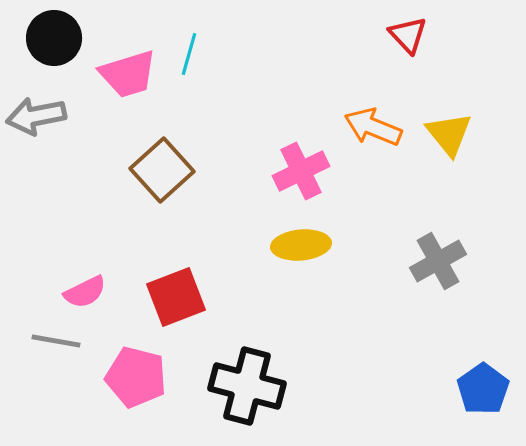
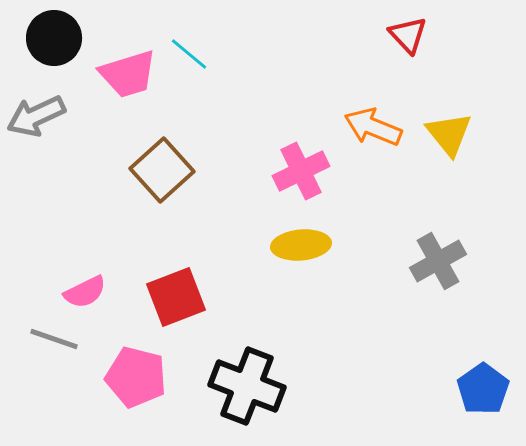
cyan line: rotated 66 degrees counterclockwise
gray arrow: rotated 14 degrees counterclockwise
gray line: moved 2 px left, 2 px up; rotated 9 degrees clockwise
black cross: rotated 6 degrees clockwise
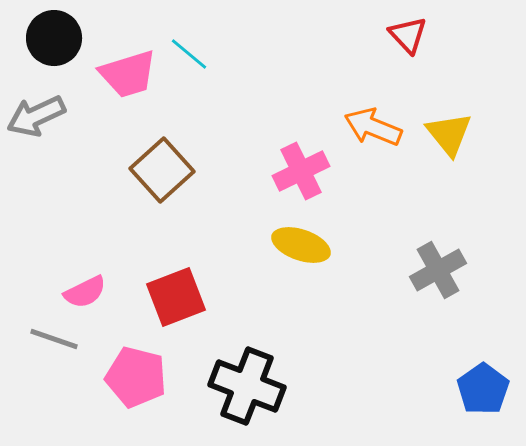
yellow ellipse: rotated 24 degrees clockwise
gray cross: moved 9 px down
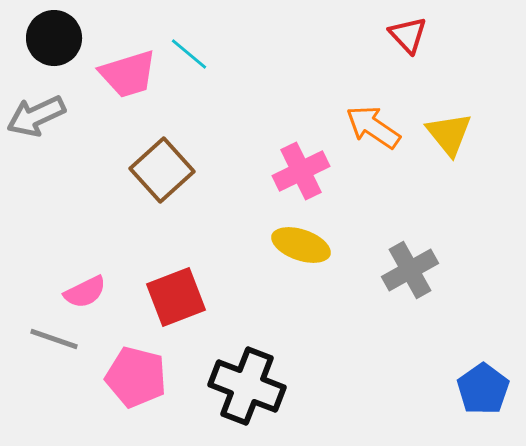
orange arrow: rotated 12 degrees clockwise
gray cross: moved 28 px left
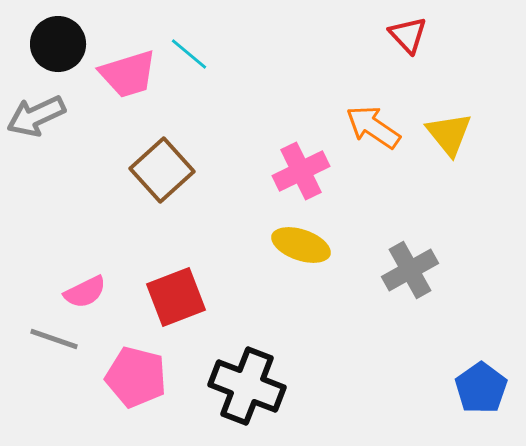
black circle: moved 4 px right, 6 px down
blue pentagon: moved 2 px left, 1 px up
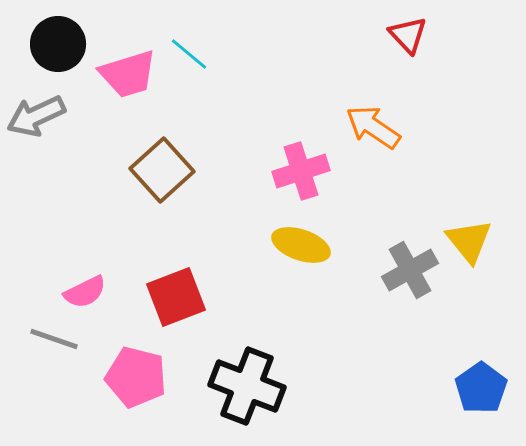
yellow triangle: moved 20 px right, 107 px down
pink cross: rotated 8 degrees clockwise
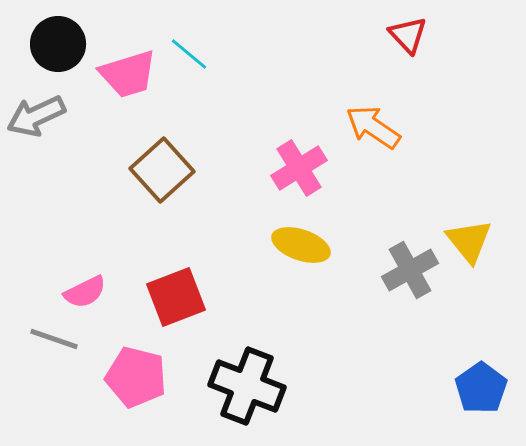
pink cross: moved 2 px left, 3 px up; rotated 14 degrees counterclockwise
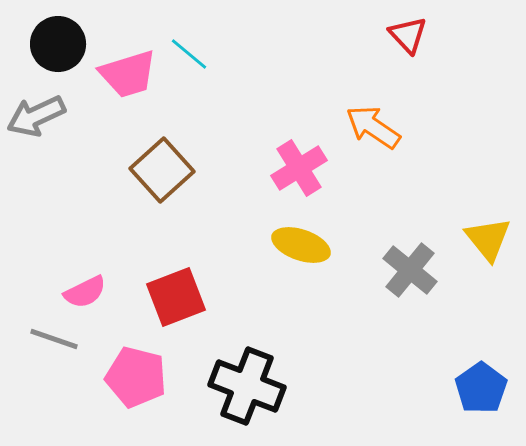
yellow triangle: moved 19 px right, 2 px up
gray cross: rotated 22 degrees counterclockwise
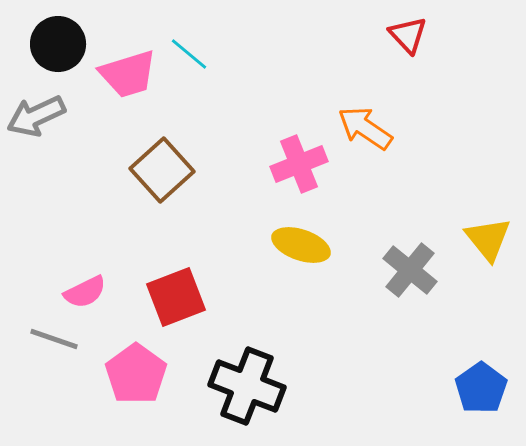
orange arrow: moved 8 px left, 1 px down
pink cross: moved 4 px up; rotated 10 degrees clockwise
pink pentagon: moved 3 px up; rotated 22 degrees clockwise
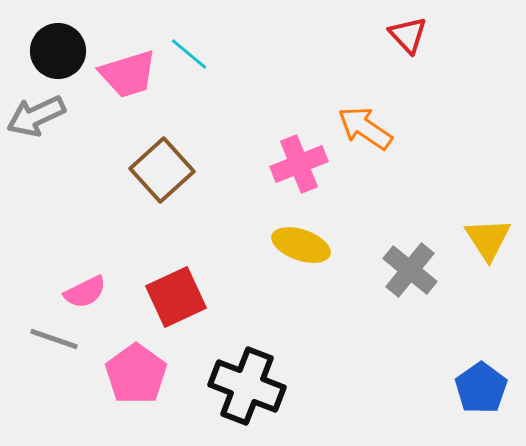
black circle: moved 7 px down
yellow triangle: rotated 6 degrees clockwise
red square: rotated 4 degrees counterclockwise
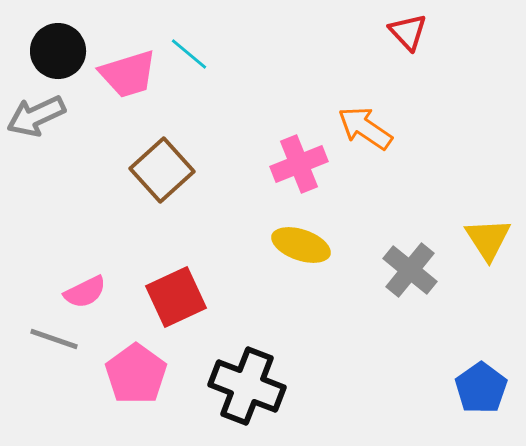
red triangle: moved 3 px up
